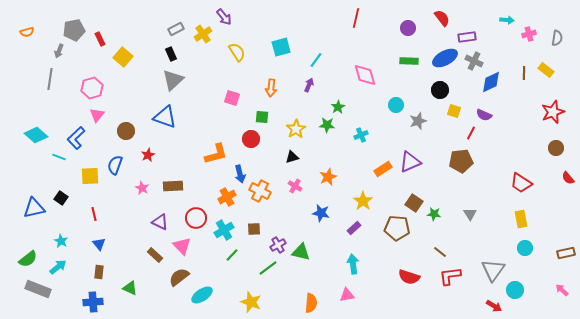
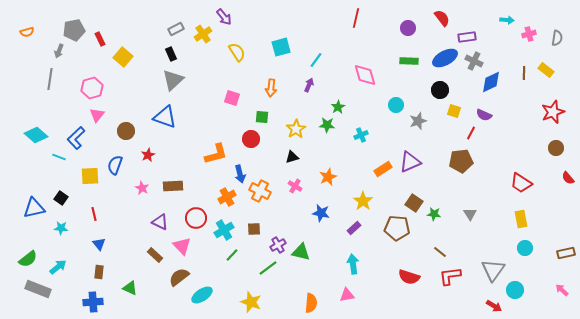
cyan star at (61, 241): moved 13 px up; rotated 24 degrees counterclockwise
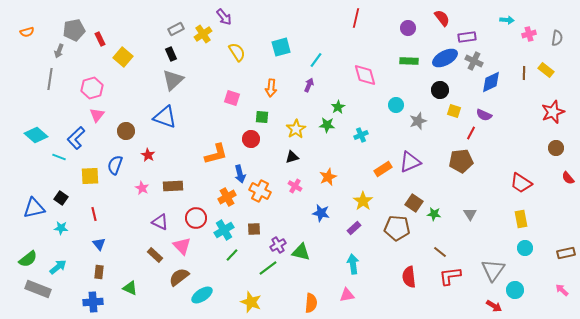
red star at (148, 155): rotated 16 degrees counterclockwise
red semicircle at (409, 277): rotated 65 degrees clockwise
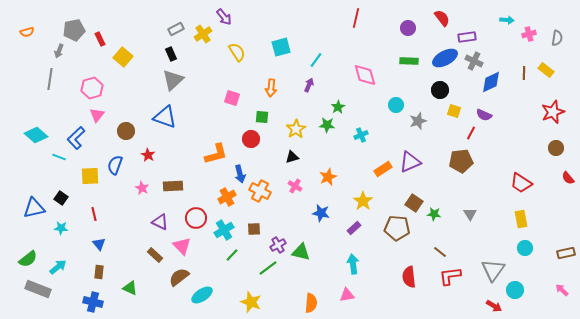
blue cross at (93, 302): rotated 18 degrees clockwise
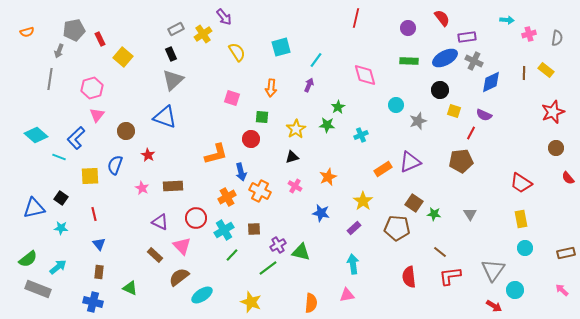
blue arrow at (240, 174): moved 1 px right, 2 px up
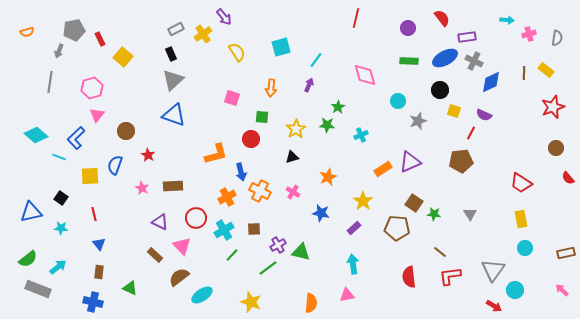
gray line at (50, 79): moved 3 px down
cyan circle at (396, 105): moved 2 px right, 4 px up
red star at (553, 112): moved 5 px up
blue triangle at (165, 117): moved 9 px right, 2 px up
pink cross at (295, 186): moved 2 px left, 6 px down
blue triangle at (34, 208): moved 3 px left, 4 px down
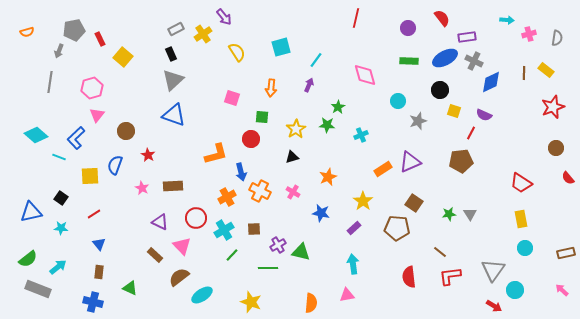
red line at (94, 214): rotated 72 degrees clockwise
green star at (434, 214): moved 15 px right; rotated 16 degrees counterclockwise
green line at (268, 268): rotated 36 degrees clockwise
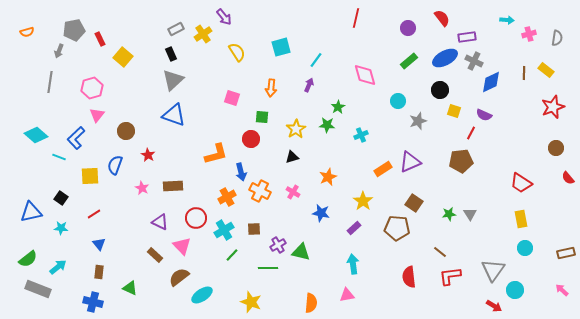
green rectangle at (409, 61): rotated 42 degrees counterclockwise
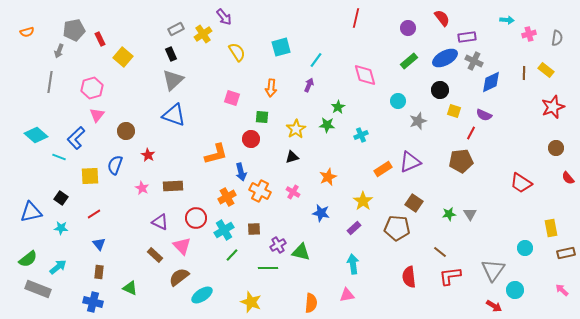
yellow rectangle at (521, 219): moved 30 px right, 9 px down
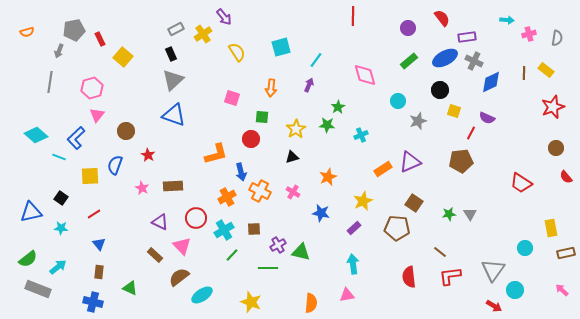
red line at (356, 18): moved 3 px left, 2 px up; rotated 12 degrees counterclockwise
purple semicircle at (484, 115): moved 3 px right, 3 px down
red semicircle at (568, 178): moved 2 px left, 1 px up
yellow star at (363, 201): rotated 12 degrees clockwise
